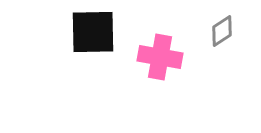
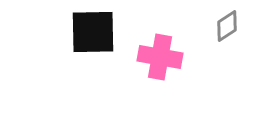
gray diamond: moved 5 px right, 5 px up
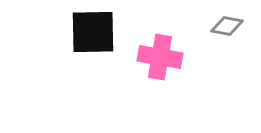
gray diamond: rotated 44 degrees clockwise
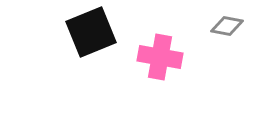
black square: moved 2 px left; rotated 21 degrees counterclockwise
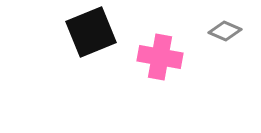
gray diamond: moved 2 px left, 5 px down; rotated 12 degrees clockwise
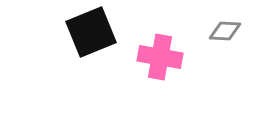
gray diamond: rotated 20 degrees counterclockwise
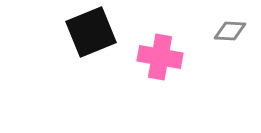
gray diamond: moved 5 px right
